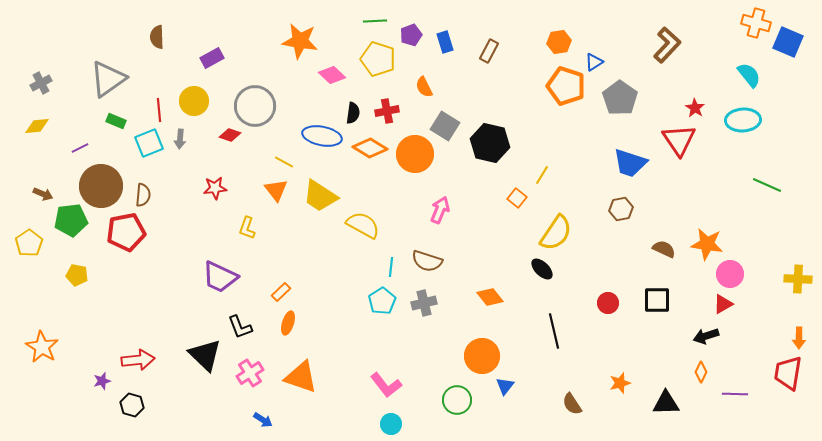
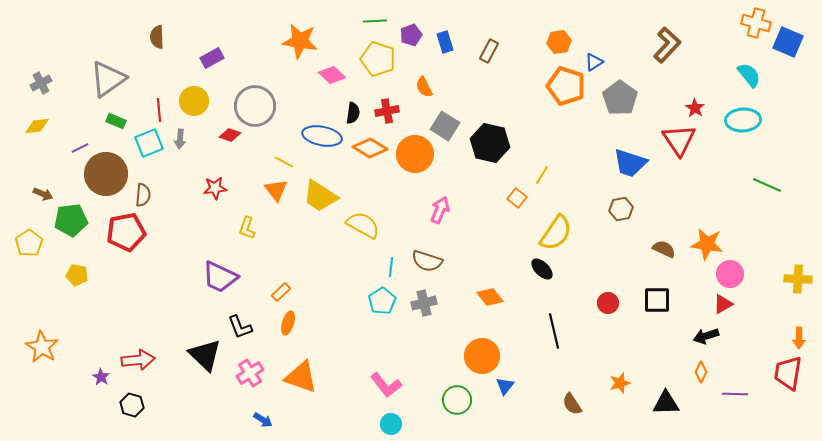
brown circle at (101, 186): moved 5 px right, 12 px up
purple star at (102, 381): moved 1 px left, 4 px up; rotated 24 degrees counterclockwise
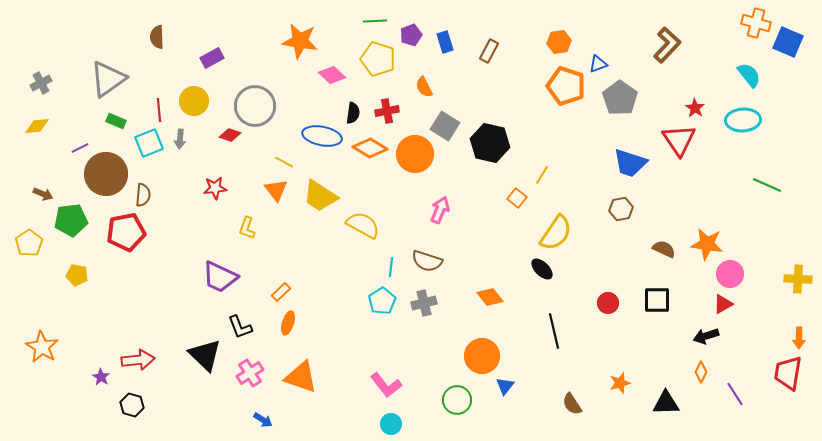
blue triangle at (594, 62): moved 4 px right, 2 px down; rotated 12 degrees clockwise
purple line at (735, 394): rotated 55 degrees clockwise
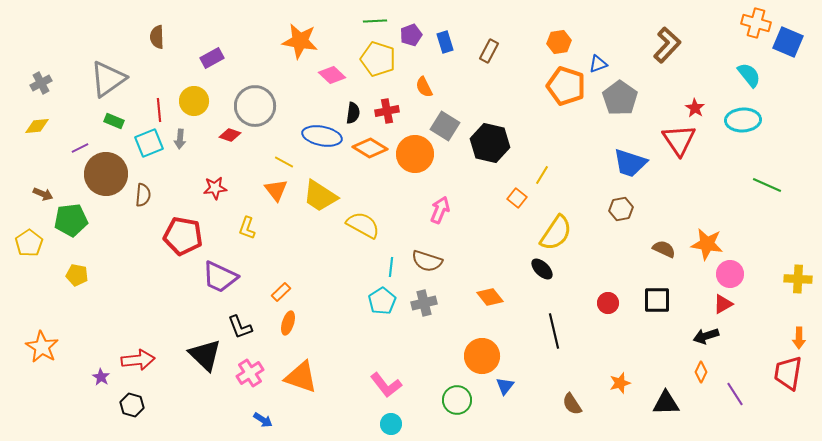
green rectangle at (116, 121): moved 2 px left
red pentagon at (126, 232): moved 57 px right, 4 px down; rotated 21 degrees clockwise
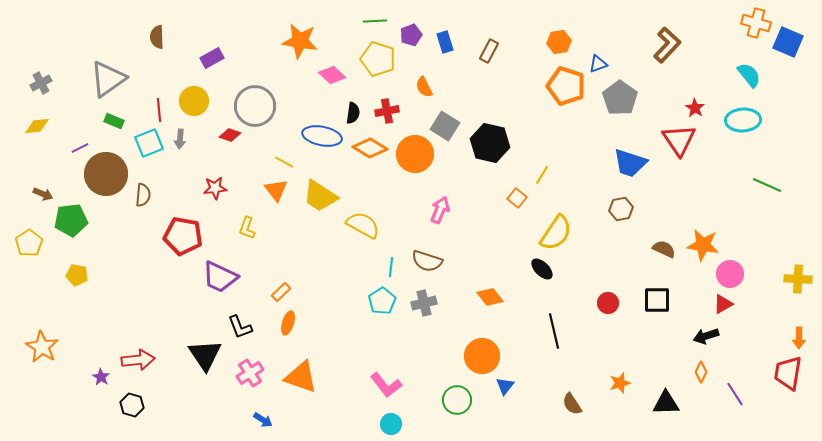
orange star at (707, 244): moved 4 px left, 1 px down
black triangle at (205, 355): rotated 12 degrees clockwise
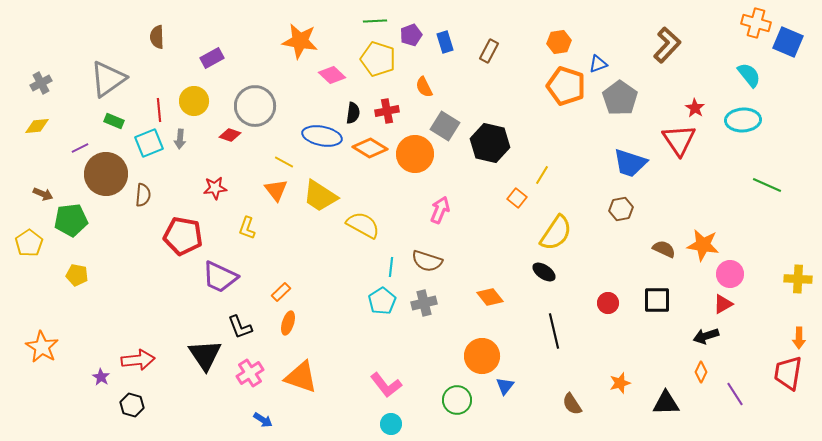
black ellipse at (542, 269): moved 2 px right, 3 px down; rotated 10 degrees counterclockwise
